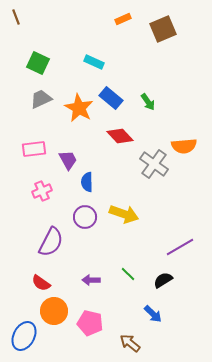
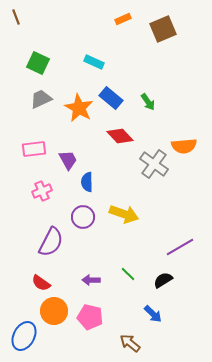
purple circle: moved 2 px left
pink pentagon: moved 6 px up
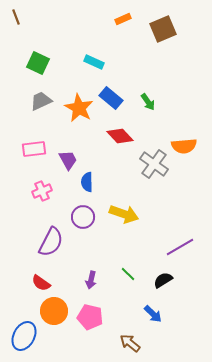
gray trapezoid: moved 2 px down
purple arrow: rotated 78 degrees counterclockwise
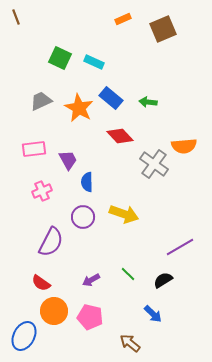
green square: moved 22 px right, 5 px up
green arrow: rotated 132 degrees clockwise
purple arrow: rotated 48 degrees clockwise
